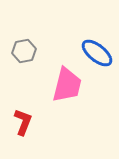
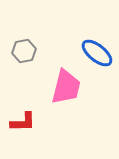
pink trapezoid: moved 1 px left, 2 px down
red L-shape: rotated 68 degrees clockwise
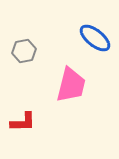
blue ellipse: moved 2 px left, 15 px up
pink trapezoid: moved 5 px right, 2 px up
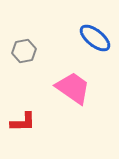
pink trapezoid: moved 2 px right, 3 px down; rotated 69 degrees counterclockwise
